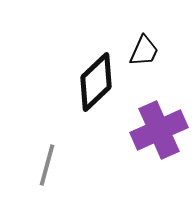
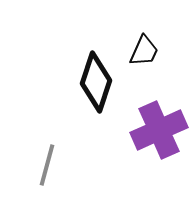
black diamond: rotated 28 degrees counterclockwise
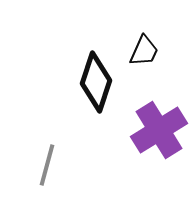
purple cross: rotated 8 degrees counterclockwise
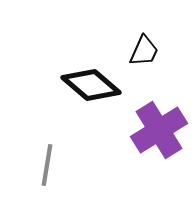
black diamond: moved 5 px left, 3 px down; rotated 68 degrees counterclockwise
gray line: rotated 6 degrees counterclockwise
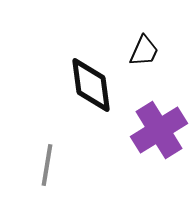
black diamond: rotated 42 degrees clockwise
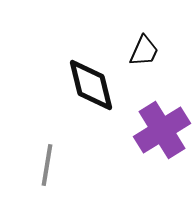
black diamond: rotated 6 degrees counterclockwise
purple cross: moved 3 px right
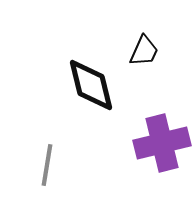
purple cross: moved 13 px down; rotated 18 degrees clockwise
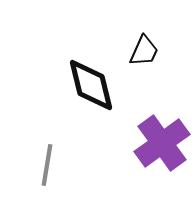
purple cross: rotated 22 degrees counterclockwise
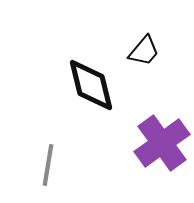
black trapezoid: rotated 16 degrees clockwise
gray line: moved 1 px right
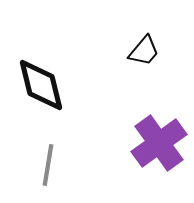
black diamond: moved 50 px left
purple cross: moved 3 px left
